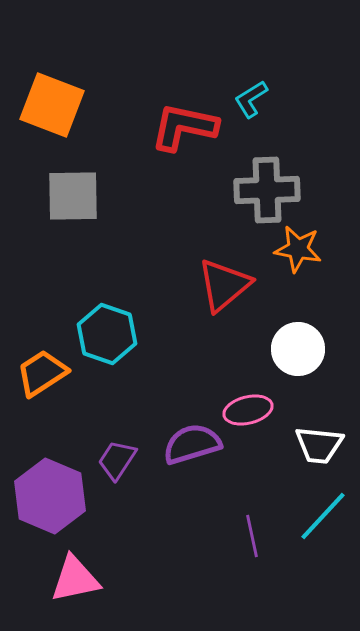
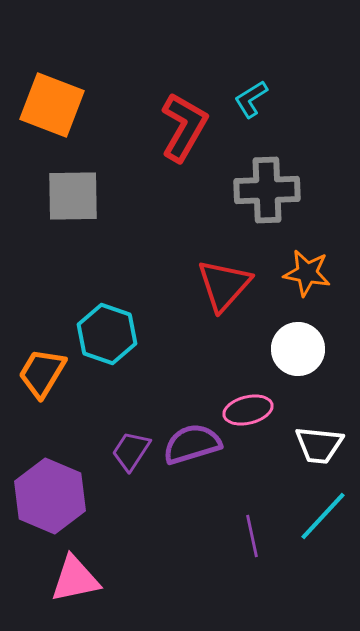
red L-shape: rotated 108 degrees clockwise
orange star: moved 9 px right, 24 px down
red triangle: rotated 8 degrees counterclockwise
orange trapezoid: rotated 26 degrees counterclockwise
purple trapezoid: moved 14 px right, 9 px up
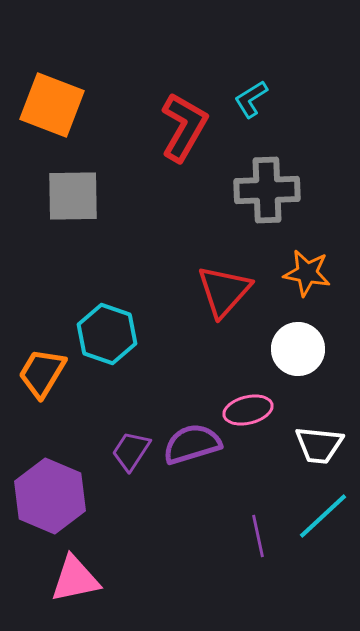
red triangle: moved 6 px down
cyan line: rotated 4 degrees clockwise
purple line: moved 6 px right
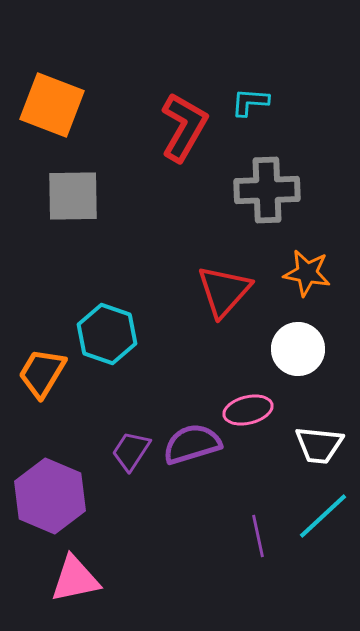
cyan L-shape: moved 1 px left, 3 px down; rotated 36 degrees clockwise
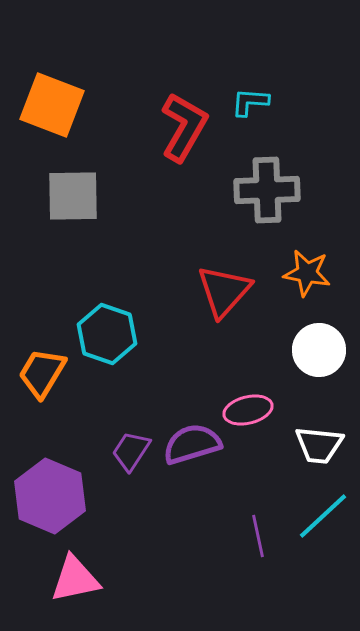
white circle: moved 21 px right, 1 px down
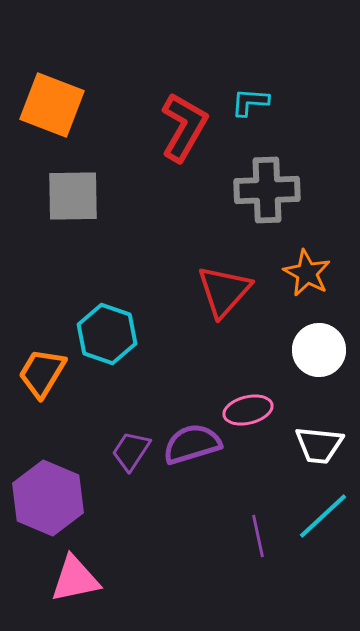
orange star: rotated 18 degrees clockwise
purple hexagon: moved 2 px left, 2 px down
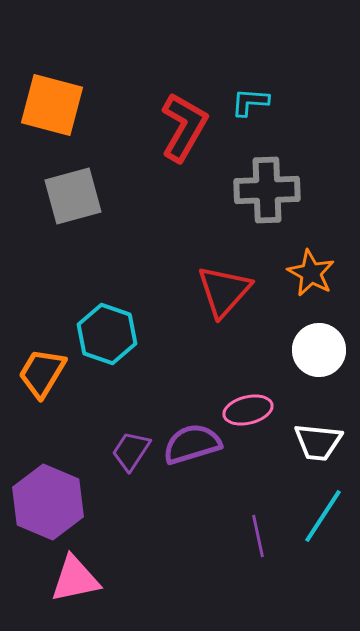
orange square: rotated 6 degrees counterclockwise
gray square: rotated 14 degrees counterclockwise
orange star: moved 4 px right
white trapezoid: moved 1 px left, 3 px up
purple hexagon: moved 4 px down
cyan line: rotated 14 degrees counterclockwise
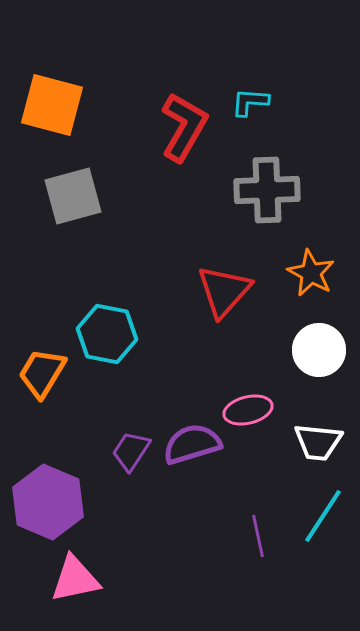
cyan hexagon: rotated 8 degrees counterclockwise
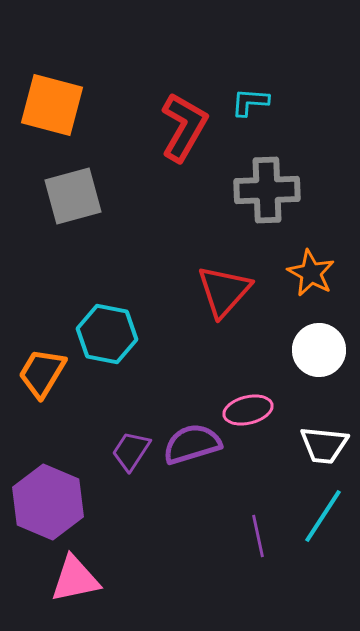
white trapezoid: moved 6 px right, 3 px down
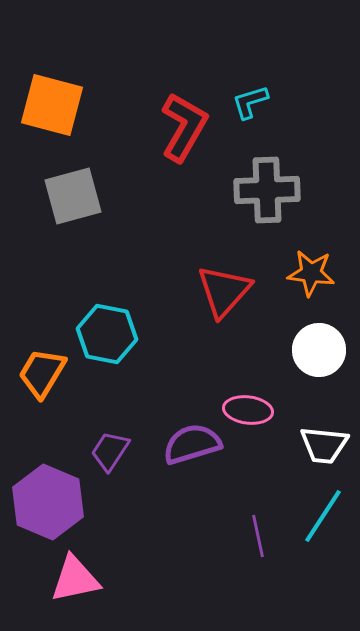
cyan L-shape: rotated 21 degrees counterclockwise
orange star: rotated 21 degrees counterclockwise
pink ellipse: rotated 21 degrees clockwise
purple trapezoid: moved 21 px left
